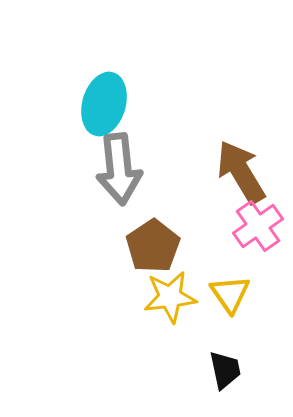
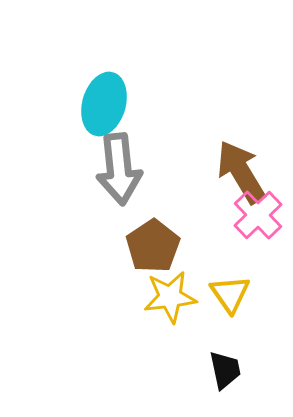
pink cross: moved 11 px up; rotated 9 degrees counterclockwise
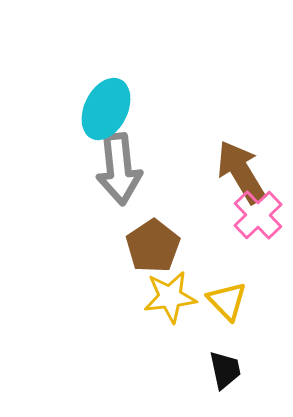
cyan ellipse: moved 2 px right, 5 px down; rotated 10 degrees clockwise
yellow triangle: moved 3 px left, 7 px down; rotated 9 degrees counterclockwise
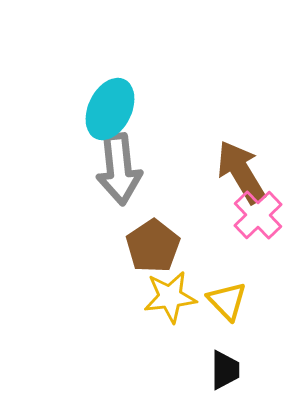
cyan ellipse: moved 4 px right
black trapezoid: rotated 12 degrees clockwise
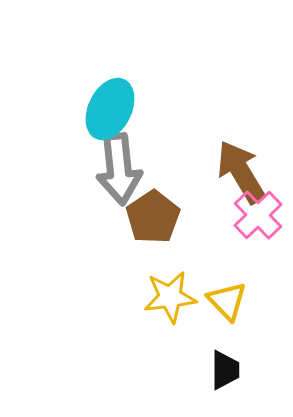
brown pentagon: moved 29 px up
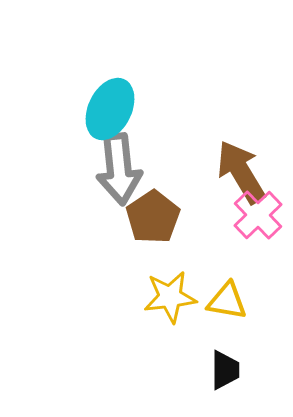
yellow triangle: rotated 36 degrees counterclockwise
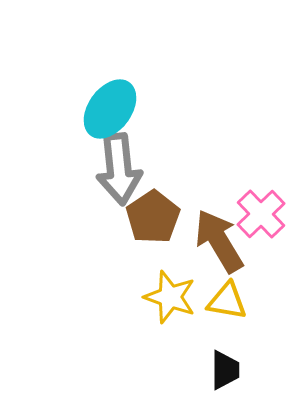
cyan ellipse: rotated 10 degrees clockwise
brown arrow: moved 22 px left, 69 px down
pink cross: moved 3 px right, 1 px up
yellow star: rotated 26 degrees clockwise
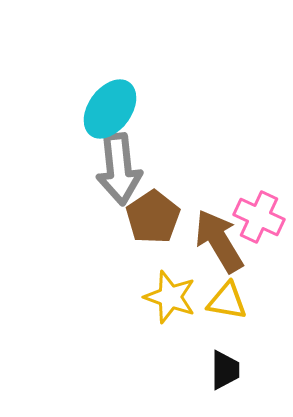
pink cross: moved 2 px left, 3 px down; rotated 21 degrees counterclockwise
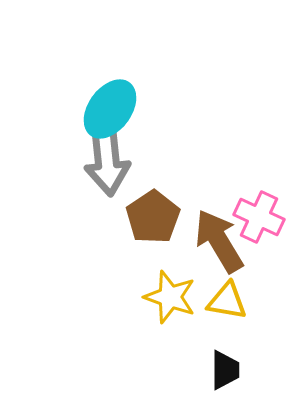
gray arrow: moved 12 px left, 9 px up
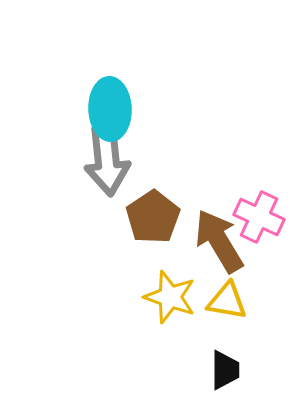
cyan ellipse: rotated 38 degrees counterclockwise
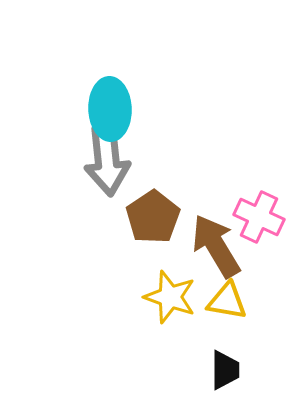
brown arrow: moved 3 px left, 5 px down
